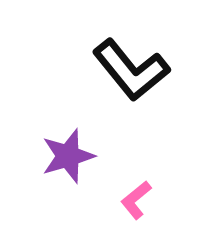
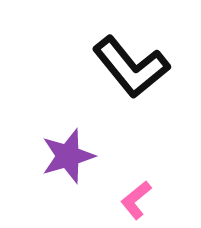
black L-shape: moved 3 px up
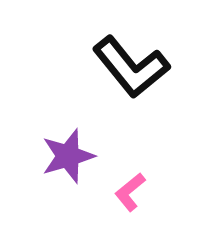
pink L-shape: moved 6 px left, 8 px up
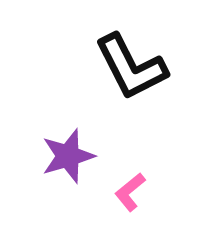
black L-shape: rotated 12 degrees clockwise
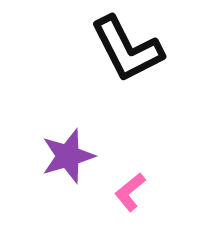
black L-shape: moved 4 px left, 18 px up
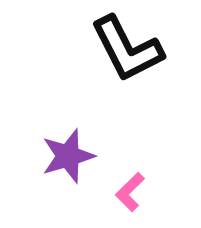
pink L-shape: rotated 6 degrees counterclockwise
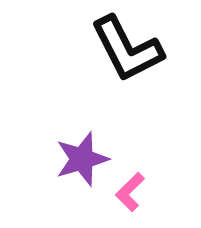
purple star: moved 14 px right, 3 px down
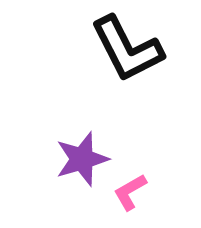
pink L-shape: rotated 15 degrees clockwise
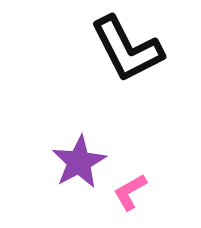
purple star: moved 3 px left, 3 px down; rotated 12 degrees counterclockwise
